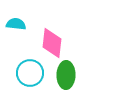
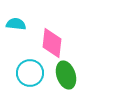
green ellipse: rotated 20 degrees counterclockwise
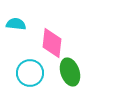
green ellipse: moved 4 px right, 3 px up
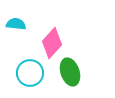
pink diamond: rotated 36 degrees clockwise
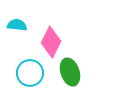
cyan semicircle: moved 1 px right, 1 px down
pink diamond: moved 1 px left, 1 px up; rotated 16 degrees counterclockwise
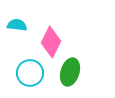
green ellipse: rotated 36 degrees clockwise
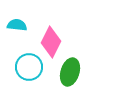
cyan circle: moved 1 px left, 6 px up
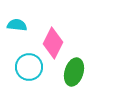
pink diamond: moved 2 px right, 1 px down
green ellipse: moved 4 px right
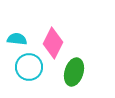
cyan semicircle: moved 14 px down
